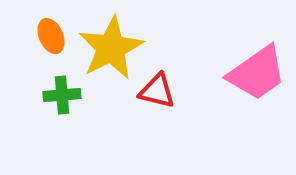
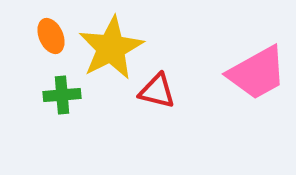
pink trapezoid: rotated 6 degrees clockwise
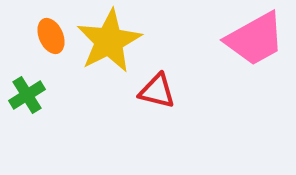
yellow star: moved 2 px left, 7 px up
pink trapezoid: moved 2 px left, 34 px up
green cross: moved 35 px left; rotated 27 degrees counterclockwise
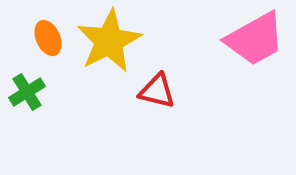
orange ellipse: moved 3 px left, 2 px down
green cross: moved 3 px up
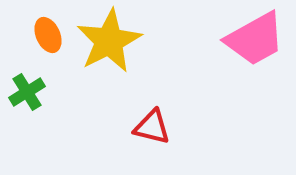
orange ellipse: moved 3 px up
red triangle: moved 5 px left, 36 px down
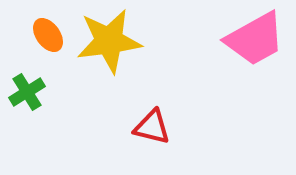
orange ellipse: rotated 12 degrees counterclockwise
yellow star: rotated 20 degrees clockwise
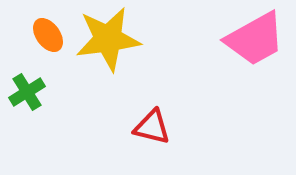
yellow star: moved 1 px left, 2 px up
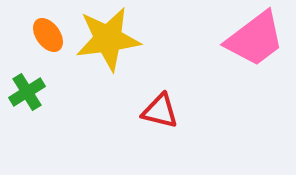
pink trapezoid: rotated 8 degrees counterclockwise
red triangle: moved 8 px right, 16 px up
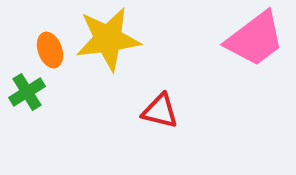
orange ellipse: moved 2 px right, 15 px down; rotated 16 degrees clockwise
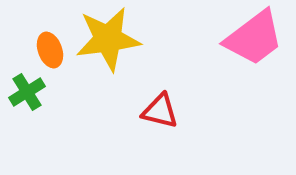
pink trapezoid: moved 1 px left, 1 px up
